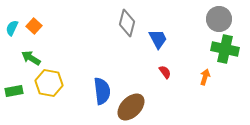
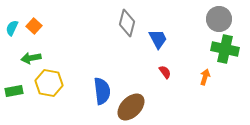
green arrow: rotated 42 degrees counterclockwise
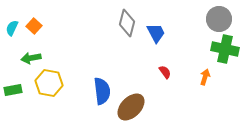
blue trapezoid: moved 2 px left, 6 px up
green rectangle: moved 1 px left, 1 px up
